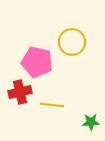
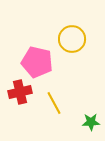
yellow circle: moved 3 px up
yellow line: moved 2 px right, 2 px up; rotated 55 degrees clockwise
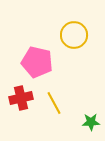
yellow circle: moved 2 px right, 4 px up
red cross: moved 1 px right, 6 px down
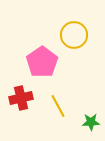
pink pentagon: moved 5 px right; rotated 24 degrees clockwise
yellow line: moved 4 px right, 3 px down
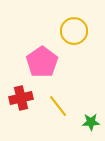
yellow circle: moved 4 px up
yellow line: rotated 10 degrees counterclockwise
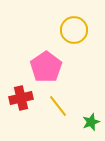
yellow circle: moved 1 px up
pink pentagon: moved 4 px right, 5 px down
green star: rotated 18 degrees counterclockwise
